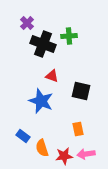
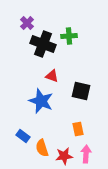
pink arrow: rotated 102 degrees clockwise
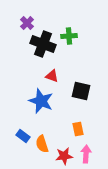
orange semicircle: moved 4 px up
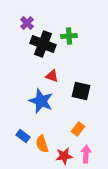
orange rectangle: rotated 48 degrees clockwise
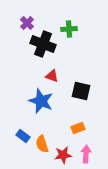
green cross: moved 7 px up
orange rectangle: moved 1 px up; rotated 32 degrees clockwise
red star: moved 1 px left, 1 px up
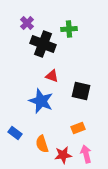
blue rectangle: moved 8 px left, 3 px up
pink arrow: rotated 18 degrees counterclockwise
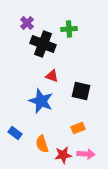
pink arrow: rotated 108 degrees clockwise
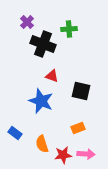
purple cross: moved 1 px up
